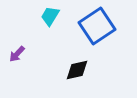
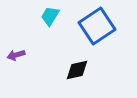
purple arrow: moved 1 px left, 1 px down; rotated 30 degrees clockwise
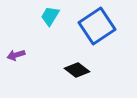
black diamond: rotated 50 degrees clockwise
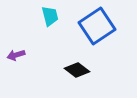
cyan trapezoid: rotated 135 degrees clockwise
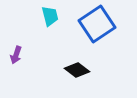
blue square: moved 2 px up
purple arrow: rotated 54 degrees counterclockwise
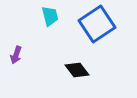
black diamond: rotated 15 degrees clockwise
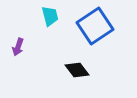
blue square: moved 2 px left, 2 px down
purple arrow: moved 2 px right, 8 px up
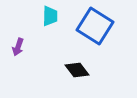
cyan trapezoid: rotated 15 degrees clockwise
blue square: rotated 24 degrees counterclockwise
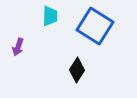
black diamond: rotated 70 degrees clockwise
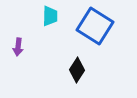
purple arrow: rotated 12 degrees counterclockwise
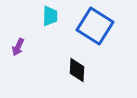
purple arrow: rotated 18 degrees clockwise
black diamond: rotated 30 degrees counterclockwise
